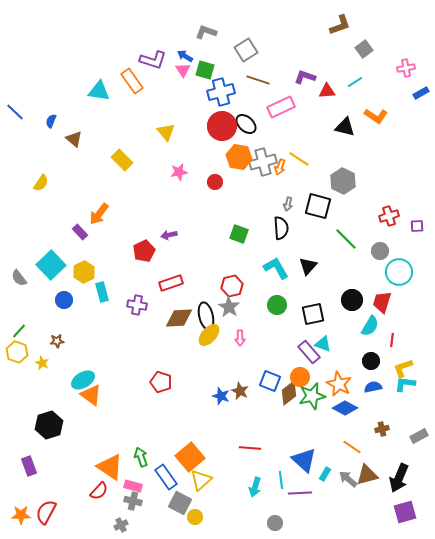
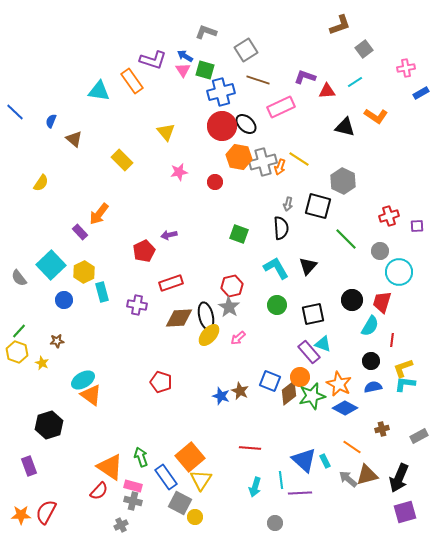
pink arrow at (240, 338): moved 2 px left; rotated 49 degrees clockwise
cyan rectangle at (325, 474): moved 13 px up; rotated 56 degrees counterclockwise
yellow triangle at (201, 480): rotated 15 degrees counterclockwise
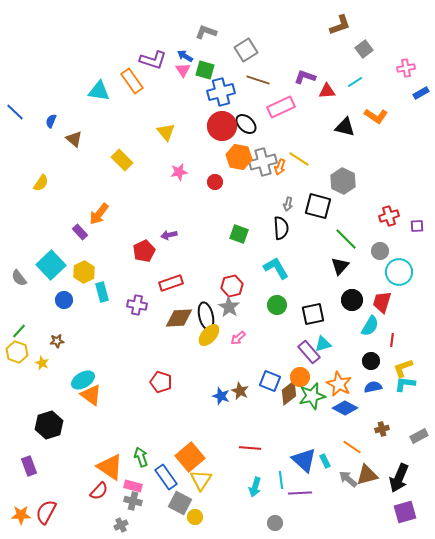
black triangle at (308, 266): moved 32 px right
cyan triangle at (323, 344): rotated 36 degrees counterclockwise
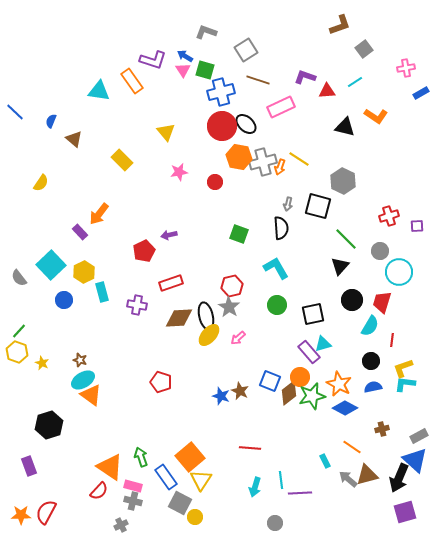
brown star at (57, 341): moved 23 px right, 19 px down; rotated 24 degrees clockwise
blue triangle at (304, 460): moved 111 px right
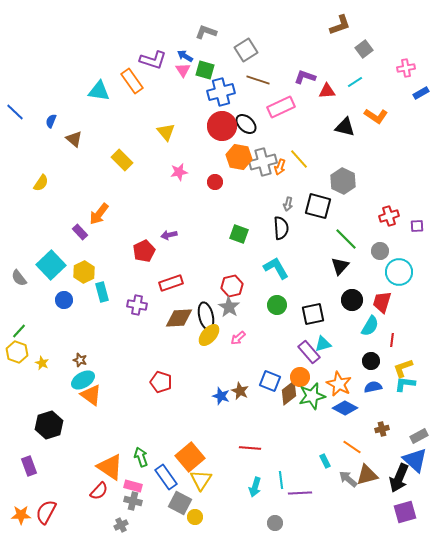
yellow line at (299, 159): rotated 15 degrees clockwise
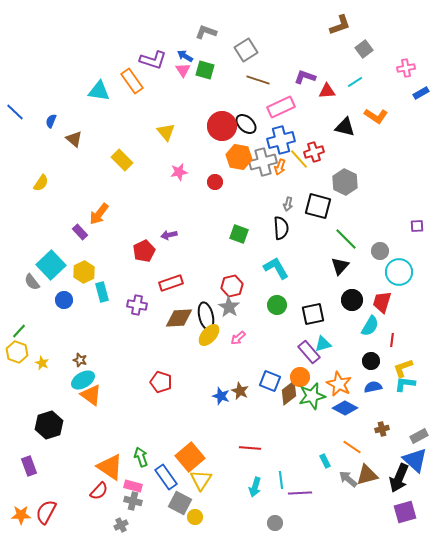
blue cross at (221, 92): moved 60 px right, 48 px down
gray hexagon at (343, 181): moved 2 px right, 1 px down
red cross at (389, 216): moved 75 px left, 64 px up
gray semicircle at (19, 278): moved 13 px right, 4 px down
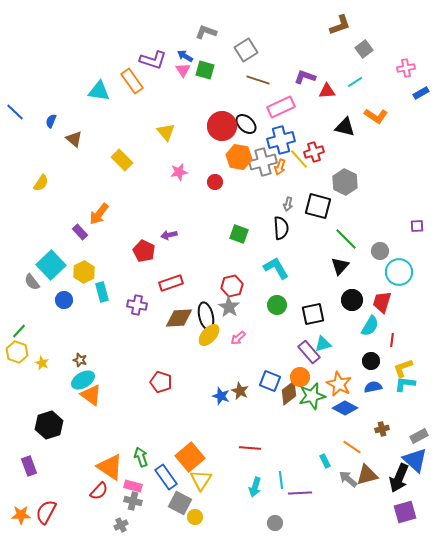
red pentagon at (144, 251): rotated 20 degrees counterclockwise
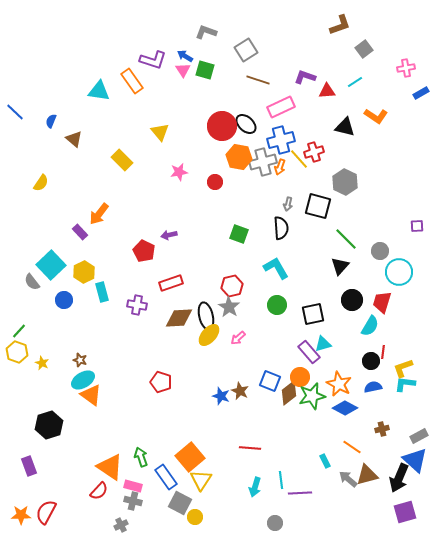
yellow triangle at (166, 132): moved 6 px left
red line at (392, 340): moved 9 px left, 12 px down
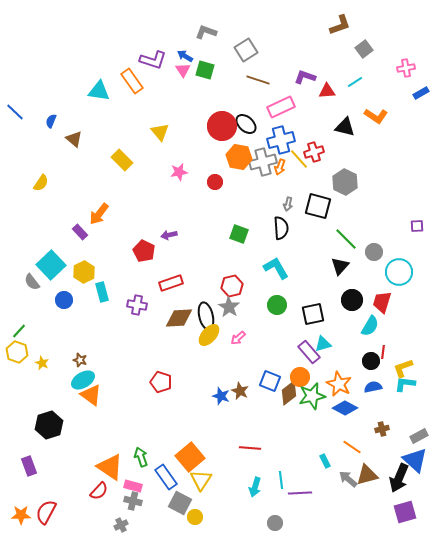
gray circle at (380, 251): moved 6 px left, 1 px down
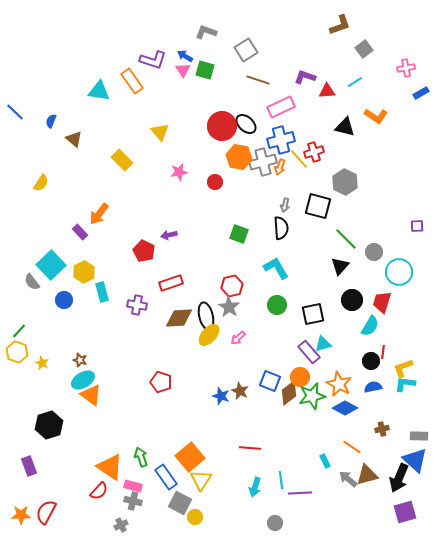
gray arrow at (288, 204): moved 3 px left, 1 px down
gray rectangle at (419, 436): rotated 30 degrees clockwise
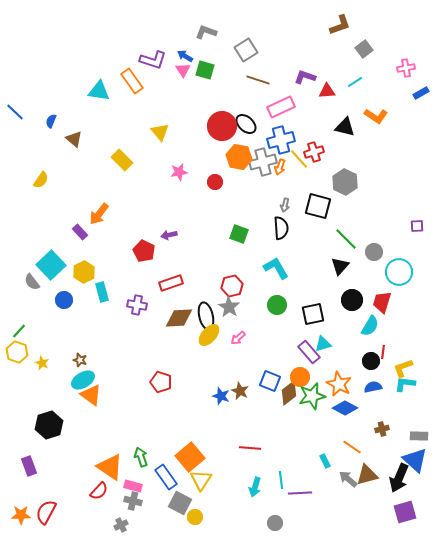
yellow semicircle at (41, 183): moved 3 px up
